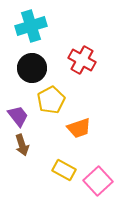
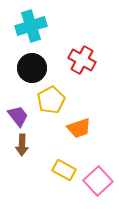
brown arrow: rotated 20 degrees clockwise
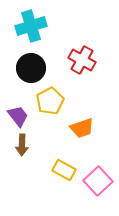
black circle: moved 1 px left
yellow pentagon: moved 1 px left, 1 px down
orange trapezoid: moved 3 px right
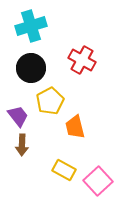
orange trapezoid: moved 7 px left, 1 px up; rotated 95 degrees clockwise
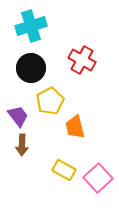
pink square: moved 3 px up
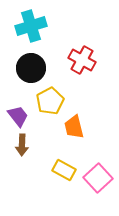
orange trapezoid: moved 1 px left
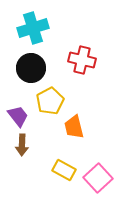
cyan cross: moved 2 px right, 2 px down
red cross: rotated 16 degrees counterclockwise
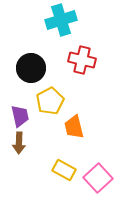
cyan cross: moved 28 px right, 8 px up
purple trapezoid: moved 2 px right; rotated 25 degrees clockwise
brown arrow: moved 3 px left, 2 px up
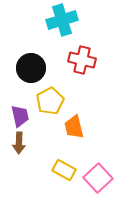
cyan cross: moved 1 px right
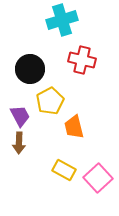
black circle: moved 1 px left, 1 px down
purple trapezoid: rotated 15 degrees counterclockwise
